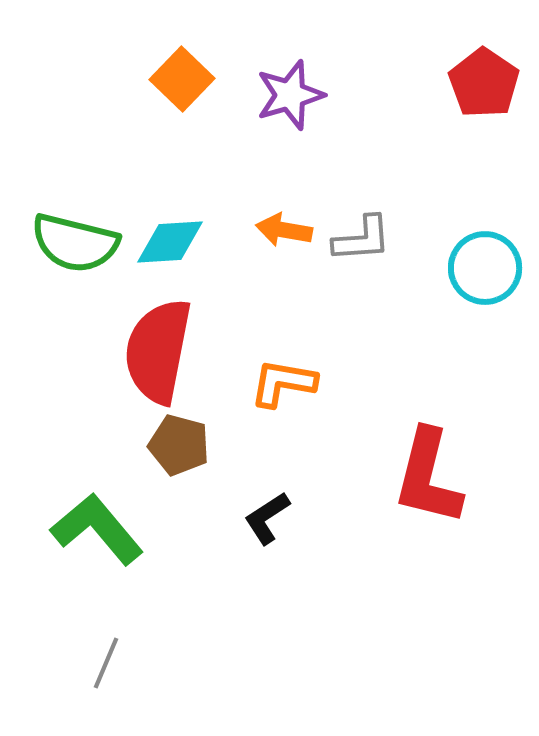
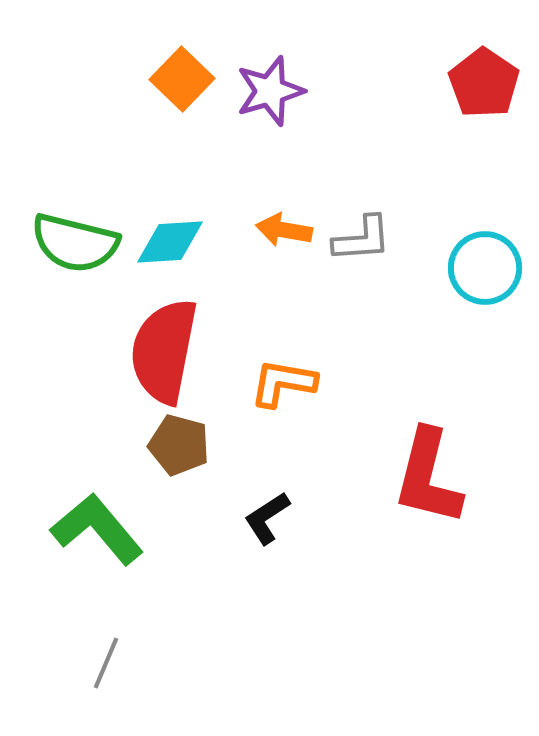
purple star: moved 20 px left, 4 px up
red semicircle: moved 6 px right
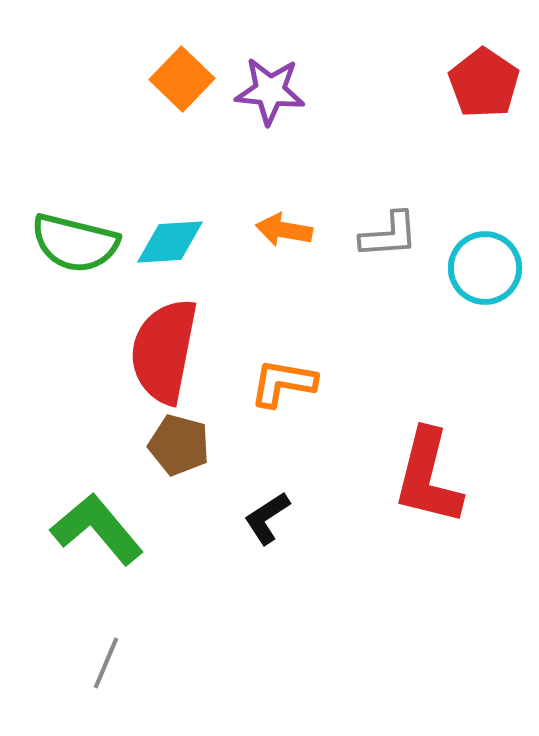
purple star: rotated 22 degrees clockwise
gray L-shape: moved 27 px right, 4 px up
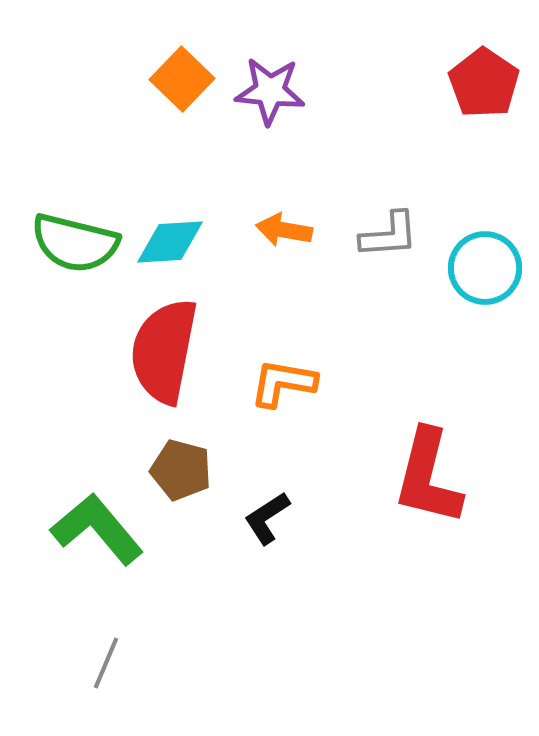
brown pentagon: moved 2 px right, 25 px down
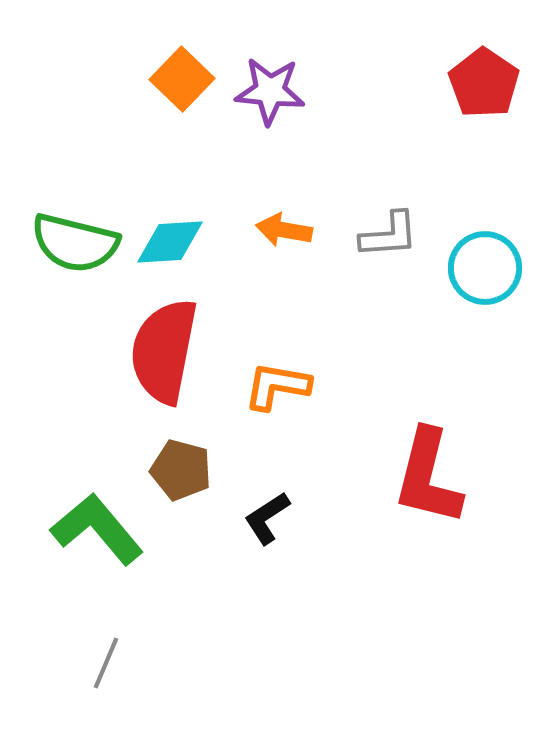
orange L-shape: moved 6 px left, 3 px down
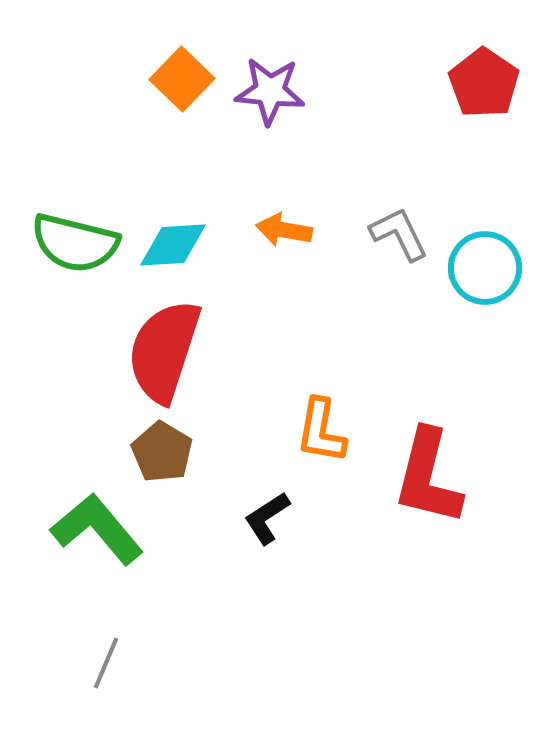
gray L-shape: moved 10 px right, 1 px up; rotated 112 degrees counterclockwise
cyan diamond: moved 3 px right, 3 px down
red semicircle: rotated 7 degrees clockwise
orange L-shape: moved 44 px right, 45 px down; rotated 90 degrees counterclockwise
brown pentagon: moved 19 px left, 18 px up; rotated 16 degrees clockwise
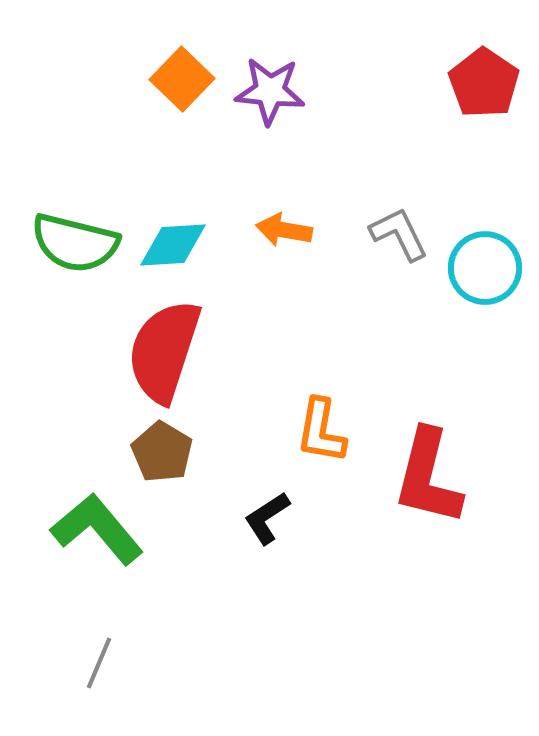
gray line: moved 7 px left
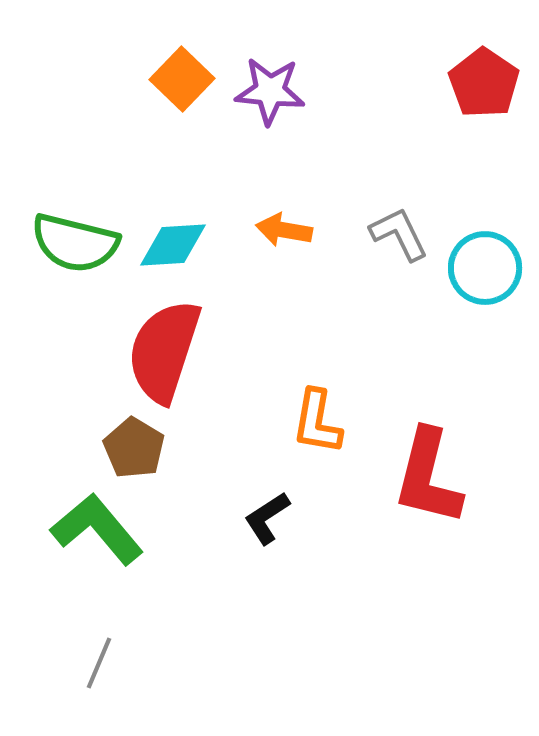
orange L-shape: moved 4 px left, 9 px up
brown pentagon: moved 28 px left, 4 px up
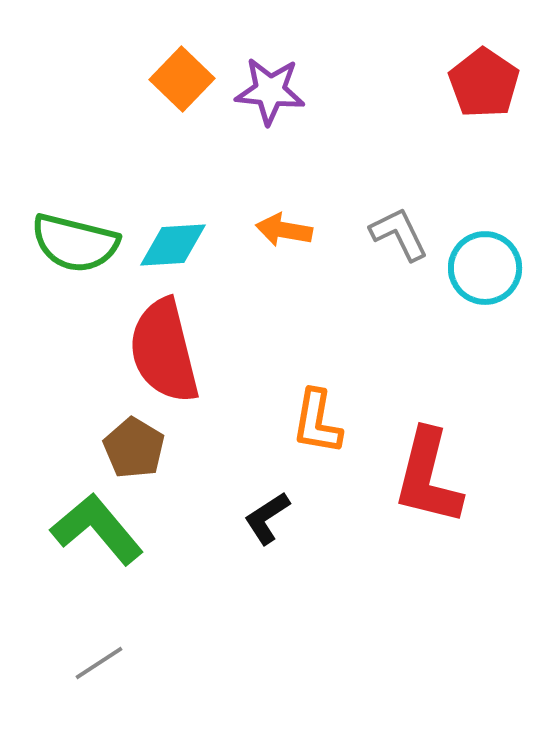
red semicircle: rotated 32 degrees counterclockwise
gray line: rotated 34 degrees clockwise
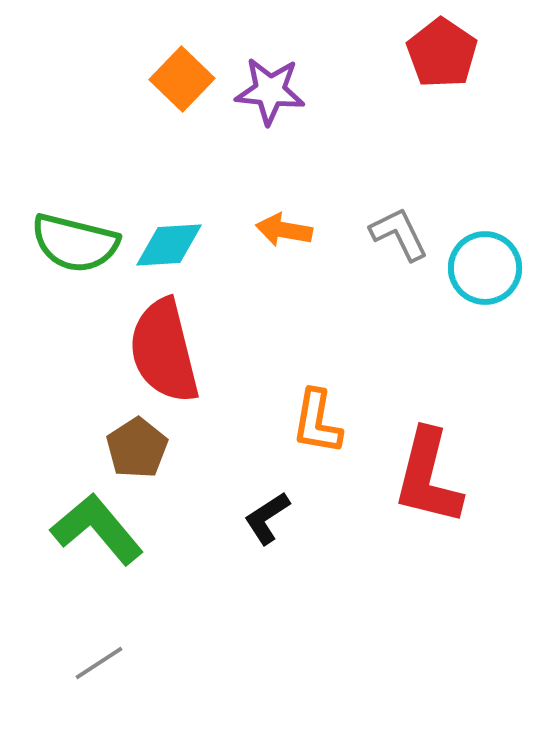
red pentagon: moved 42 px left, 30 px up
cyan diamond: moved 4 px left
brown pentagon: moved 3 px right; rotated 8 degrees clockwise
